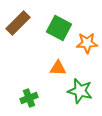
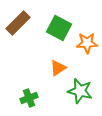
orange triangle: rotated 36 degrees counterclockwise
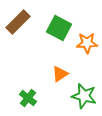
brown rectangle: moved 1 px up
orange triangle: moved 2 px right, 6 px down
green star: moved 4 px right, 5 px down
green cross: moved 1 px left; rotated 30 degrees counterclockwise
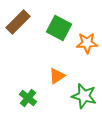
orange triangle: moved 3 px left, 2 px down
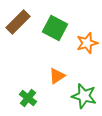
green square: moved 4 px left
orange star: rotated 15 degrees counterclockwise
